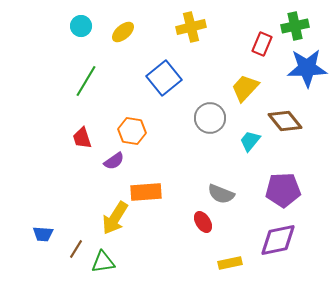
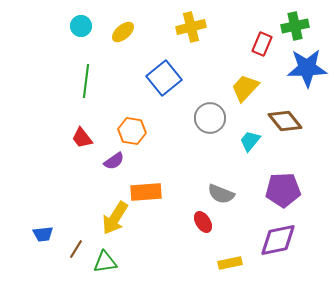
green line: rotated 24 degrees counterclockwise
red trapezoid: rotated 20 degrees counterclockwise
blue trapezoid: rotated 10 degrees counterclockwise
green triangle: moved 2 px right
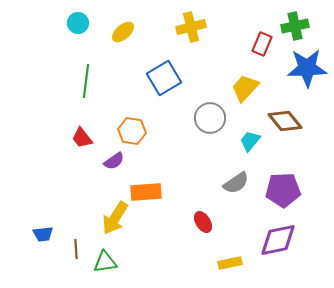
cyan circle: moved 3 px left, 3 px up
blue square: rotated 8 degrees clockwise
gray semicircle: moved 15 px right, 11 px up; rotated 56 degrees counterclockwise
brown line: rotated 36 degrees counterclockwise
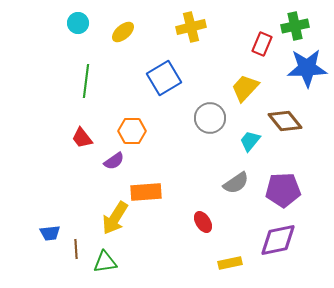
orange hexagon: rotated 8 degrees counterclockwise
blue trapezoid: moved 7 px right, 1 px up
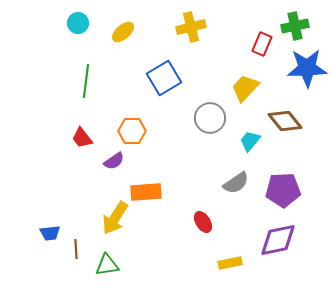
green triangle: moved 2 px right, 3 px down
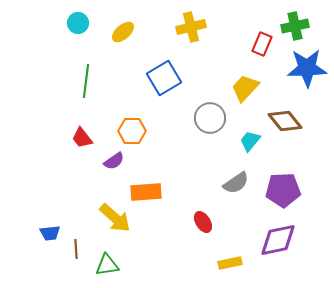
yellow arrow: rotated 80 degrees counterclockwise
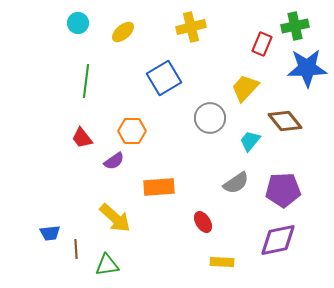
orange rectangle: moved 13 px right, 5 px up
yellow rectangle: moved 8 px left, 1 px up; rotated 15 degrees clockwise
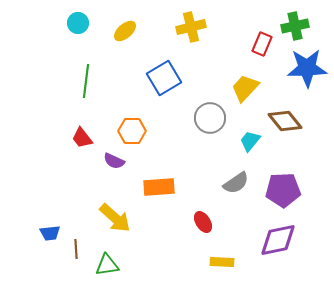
yellow ellipse: moved 2 px right, 1 px up
purple semicircle: rotated 60 degrees clockwise
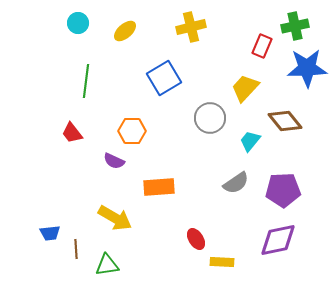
red rectangle: moved 2 px down
red trapezoid: moved 10 px left, 5 px up
yellow arrow: rotated 12 degrees counterclockwise
red ellipse: moved 7 px left, 17 px down
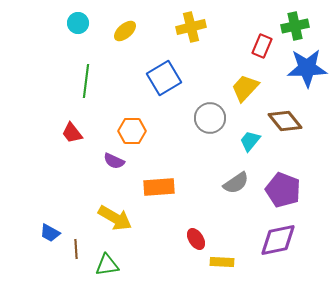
purple pentagon: rotated 24 degrees clockwise
blue trapezoid: rotated 35 degrees clockwise
